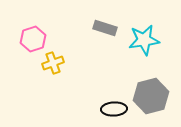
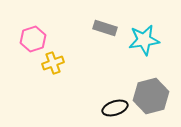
black ellipse: moved 1 px right, 1 px up; rotated 15 degrees counterclockwise
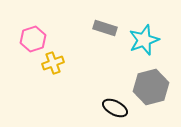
cyan star: rotated 12 degrees counterclockwise
gray hexagon: moved 9 px up
black ellipse: rotated 45 degrees clockwise
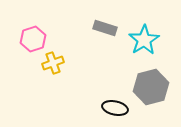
cyan star: rotated 12 degrees counterclockwise
black ellipse: rotated 15 degrees counterclockwise
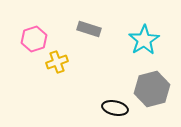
gray rectangle: moved 16 px left, 1 px down
pink hexagon: moved 1 px right
yellow cross: moved 4 px right, 1 px up
gray hexagon: moved 1 px right, 2 px down
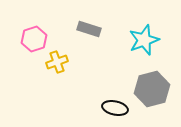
cyan star: rotated 12 degrees clockwise
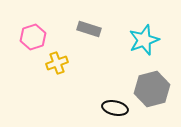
pink hexagon: moved 1 px left, 2 px up
yellow cross: moved 1 px down
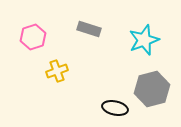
yellow cross: moved 8 px down
